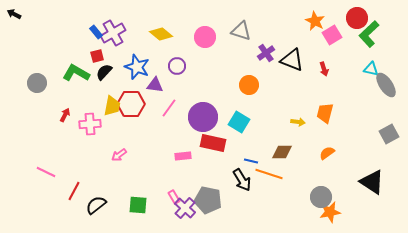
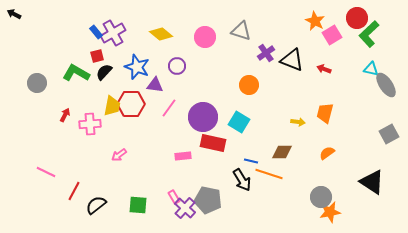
red arrow at (324, 69): rotated 128 degrees clockwise
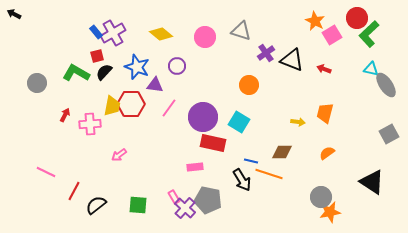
pink rectangle at (183, 156): moved 12 px right, 11 px down
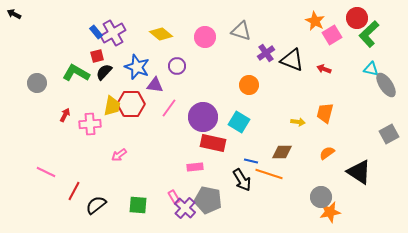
black triangle at (372, 182): moved 13 px left, 10 px up
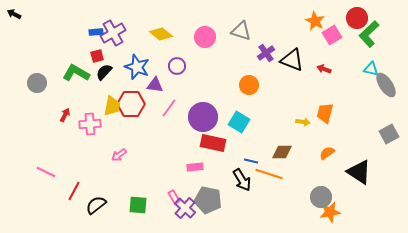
blue rectangle at (96, 32): rotated 56 degrees counterclockwise
yellow arrow at (298, 122): moved 5 px right
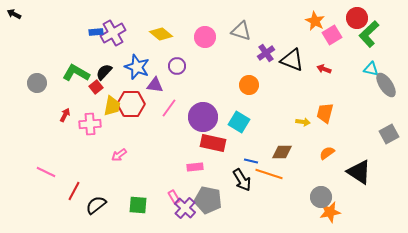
red square at (97, 56): moved 1 px left, 31 px down; rotated 24 degrees counterclockwise
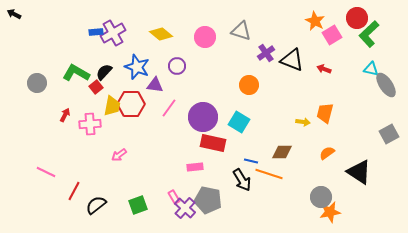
green square at (138, 205): rotated 24 degrees counterclockwise
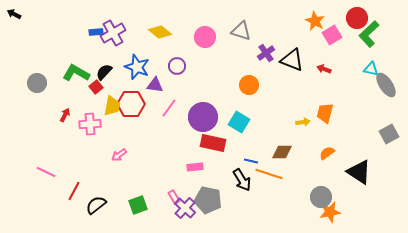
yellow diamond at (161, 34): moved 1 px left, 2 px up
yellow arrow at (303, 122): rotated 16 degrees counterclockwise
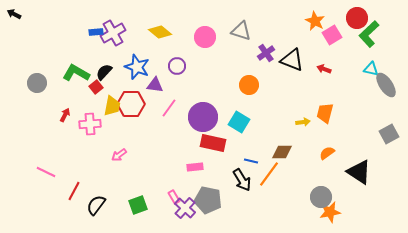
orange line at (269, 174): rotated 72 degrees counterclockwise
black semicircle at (96, 205): rotated 15 degrees counterclockwise
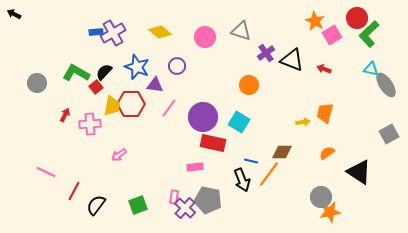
black arrow at (242, 180): rotated 10 degrees clockwise
pink rectangle at (174, 197): rotated 40 degrees clockwise
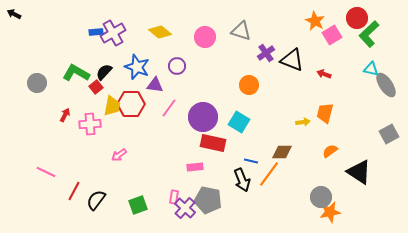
red arrow at (324, 69): moved 5 px down
orange semicircle at (327, 153): moved 3 px right, 2 px up
black semicircle at (96, 205): moved 5 px up
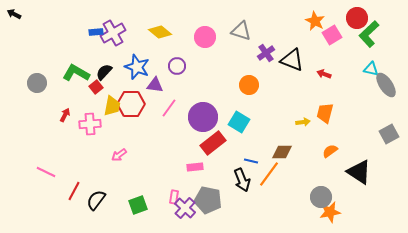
red rectangle at (213, 143): rotated 50 degrees counterclockwise
